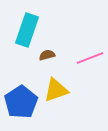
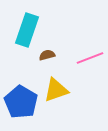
blue pentagon: rotated 8 degrees counterclockwise
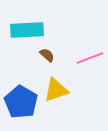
cyan rectangle: rotated 68 degrees clockwise
brown semicircle: rotated 56 degrees clockwise
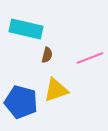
cyan rectangle: moved 1 px left, 1 px up; rotated 16 degrees clockwise
brown semicircle: rotated 63 degrees clockwise
blue pentagon: rotated 16 degrees counterclockwise
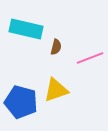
brown semicircle: moved 9 px right, 8 px up
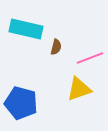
yellow triangle: moved 23 px right, 1 px up
blue pentagon: moved 1 px down
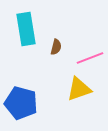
cyan rectangle: rotated 68 degrees clockwise
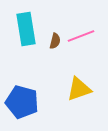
brown semicircle: moved 1 px left, 6 px up
pink line: moved 9 px left, 22 px up
blue pentagon: moved 1 px right, 1 px up
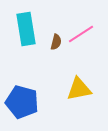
pink line: moved 2 px up; rotated 12 degrees counterclockwise
brown semicircle: moved 1 px right, 1 px down
yellow triangle: rotated 8 degrees clockwise
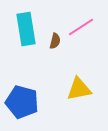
pink line: moved 7 px up
brown semicircle: moved 1 px left, 1 px up
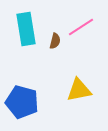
yellow triangle: moved 1 px down
